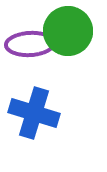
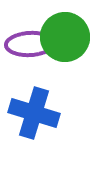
green circle: moved 3 px left, 6 px down
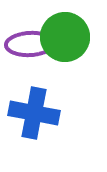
blue cross: rotated 6 degrees counterclockwise
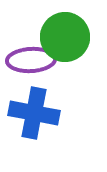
purple ellipse: moved 1 px right, 16 px down
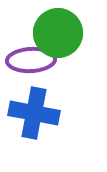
green circle: moved 7 px left, 4 px up
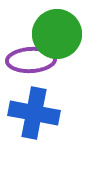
green circle: moved 1 px left, 1 px down
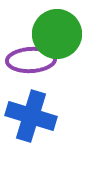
blue cross: moved 3 px left, 3 px down; rotated 6 degrees clockwise
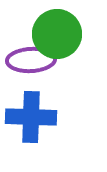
blue cross: moved 1 px down; rotated 15 degrees counterclockwise
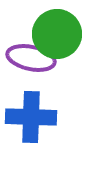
purple ellipse: moved 2 px up; rotated 15 degrees clockwise
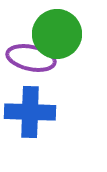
blue cross: moved 1 px left, 5 px up
